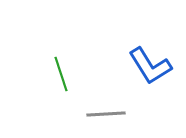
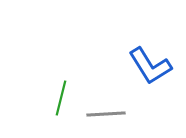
green line: moved 24 px down; rotated 32 degrees clockwise
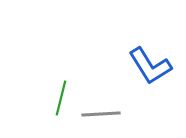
gray line: moved 5 px left
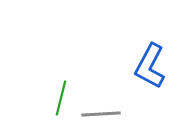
blue L-shape: rotated 60 degrees clockwise
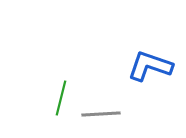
blue L-shape: rotated 81 degrees clockwise
